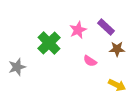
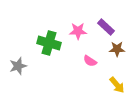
pink star: moved 1 px down; rotated 24 degrees clockwise
green cross: rotated 30 degrees counterclockwise
gray star: moved 1 px right, 1 px up
yellow arrow: rotated 24 degrees clockwise
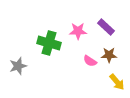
brown star: moved 8 px left, 6 px down
yellow arrow: moved 3 px up
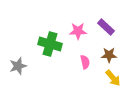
green cross: moved 1 px right, 1 px down
pink semicircle: moved 5 px left, 1 px down; rotated 136 degrees counterclockwise
yellow arrow: moved 4 px left, 4 px up
